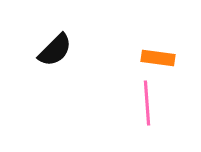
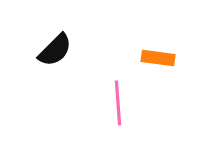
pink line: moved 29 px left
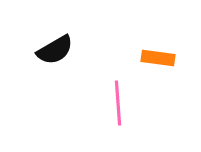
black semicircle: rotated 15 degrees clockwise
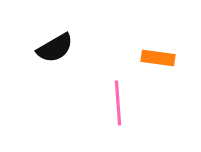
black semicircle: moved 2 px up
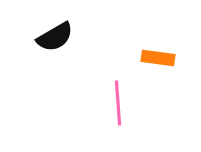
black semicircle: moved 11 px up
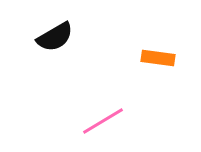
pink line: moved 15 px left, 18 px down; rotated 63 degrees clockwise
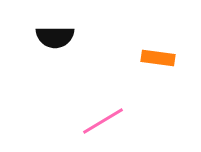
black semicircle: rotated 30 degrees clockwise
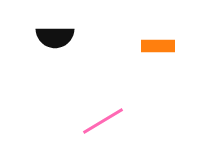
orange rectangle: moved 12 px up; rotated 8 degrees counterclockwise
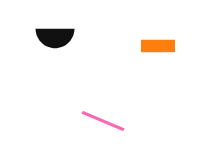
pink line: rotated 54 degrees clockwise
